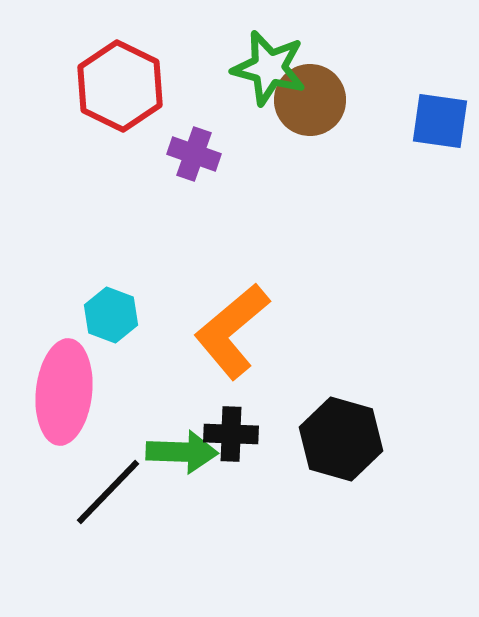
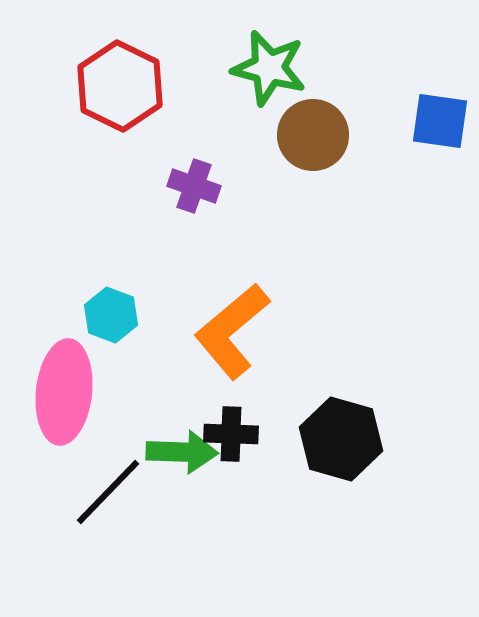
brown circle: moved 3 px right, 35 px down
purple cross: moved 32 px down
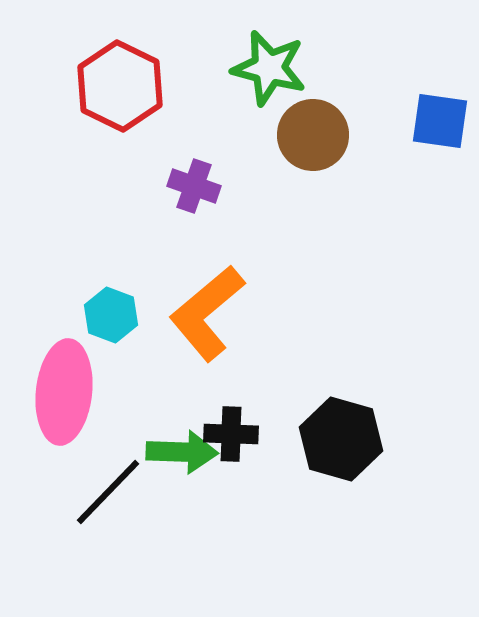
orange L-shape: moved 25 px left, 18 px up
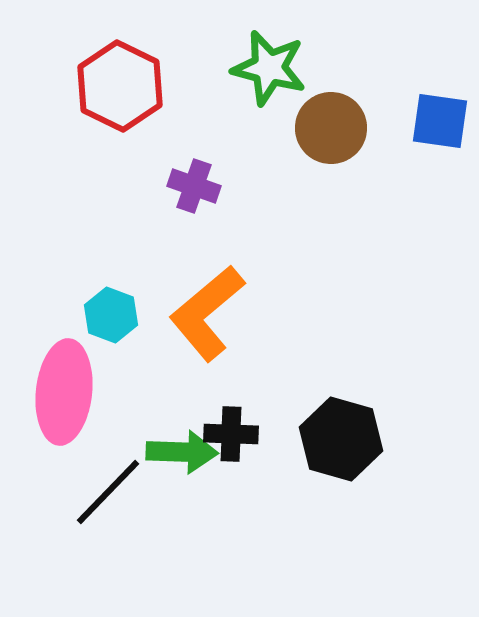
brown circle: moved 18 px right, 7 px up
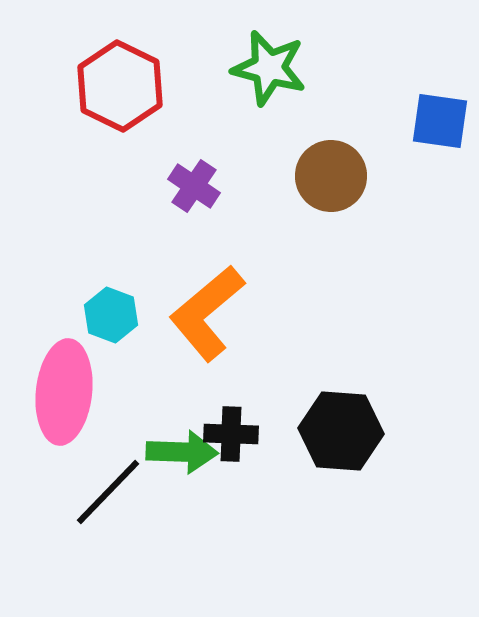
brown circle: moved 48 px down
purple cross: rotated 15 degrees clockwise
black hexagon: moved 8 px up; rotated 12 degrees counterclockwise
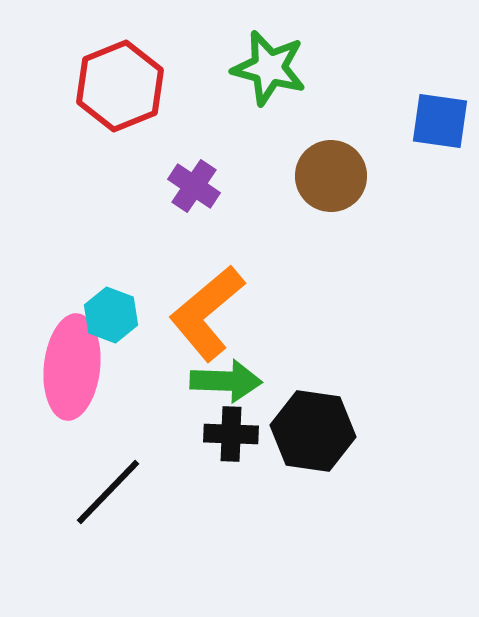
red hexagon: rotated 12 degrees clockwise
pink ellipse: moved 8 px right, 25 px up
black hexagon: moved 28 px left; rotated 4 degrees clockwise
green arrow: moved 44 px right, 71 px up
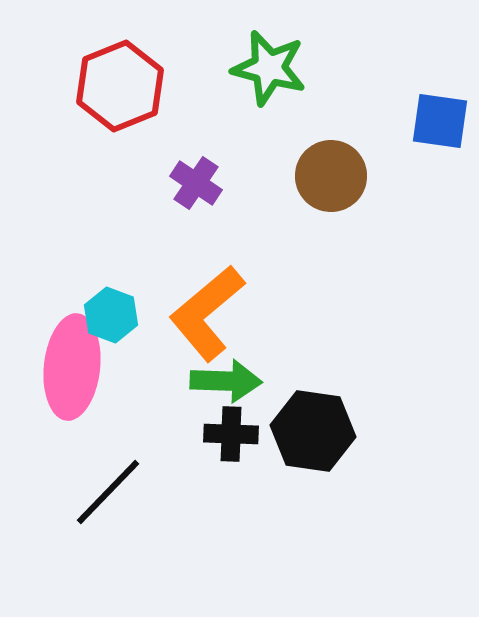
purple cross: moved 2 px right, 3 px up
